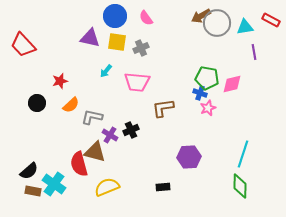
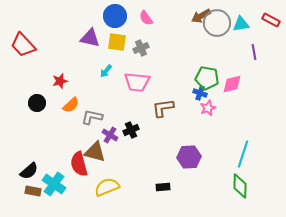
cyan triangle: moved 4 px left, 3 px up
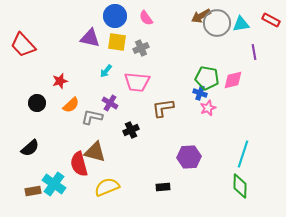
pink diamond: moved 1 px right, 4 px up
purple cross: moved 32 px up
black semicircle: moved 1 px right, 23 px up
brown rectangle: rotated 21 degrees counterclockwise
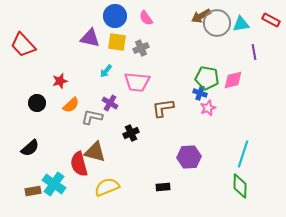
black cross: moved 3 px down
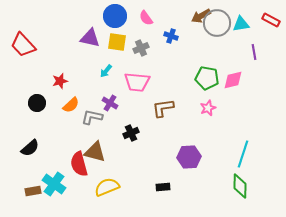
blue cross: moved 29 px left, 57 px up
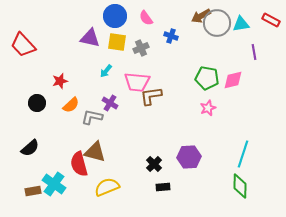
brown L-shape: moved 12 px left, 12 px up
black cross: moved 23 px right, 31 px down; rotated 21 degrees counterclockwise
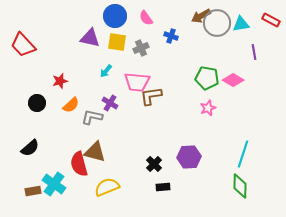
pink diamond: rotated 45 degrees clockwise
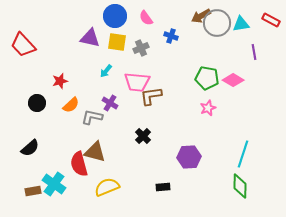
black cross: moved 11 px left, 28 px up
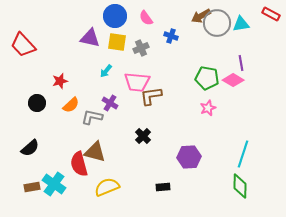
red rectangle: moved 6 px up
purple line: moved 13 px left, 11 px down
brown rectangle: moved 1 px left, 4 px up
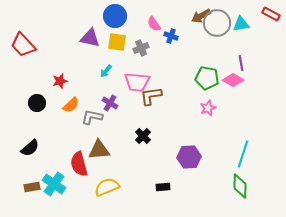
pink semicircle: moved 8 px right, 6 px down
brown triangle: moved 4 px right, 2 px up; rotated 20 degrees counterclockwise
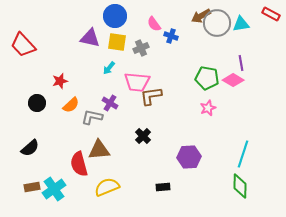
cyan arrow: moved 3 px right, 3 px up
cyan cross: moved 5 px down; rotated 20 degrees clockwise
